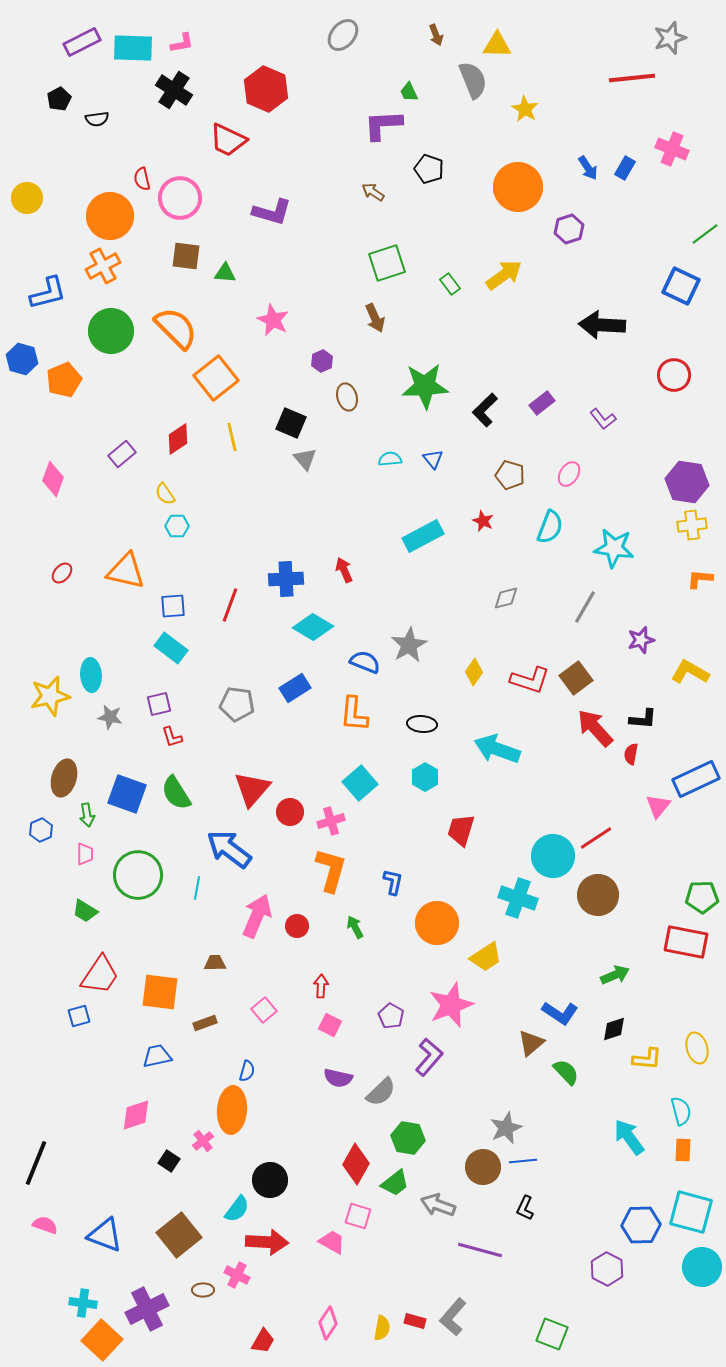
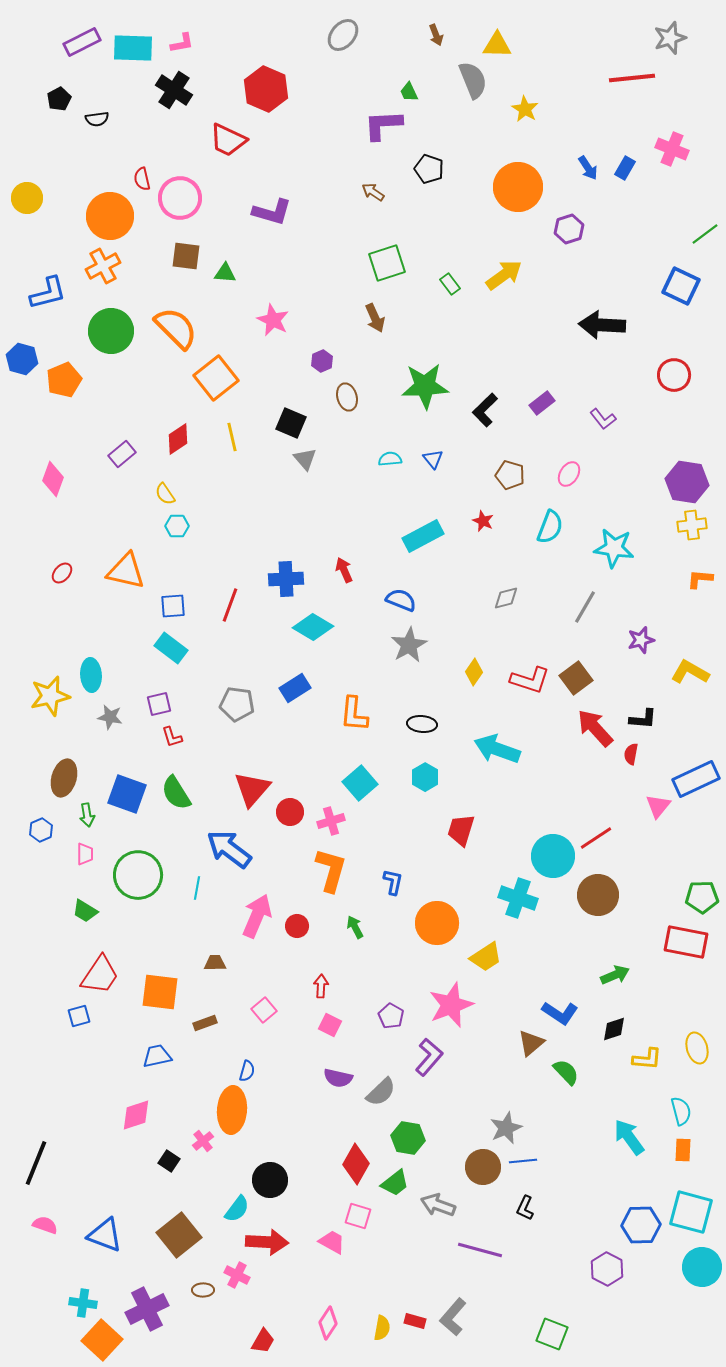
blue semicircle at (365, 662): moved 36 px right, 62 px up
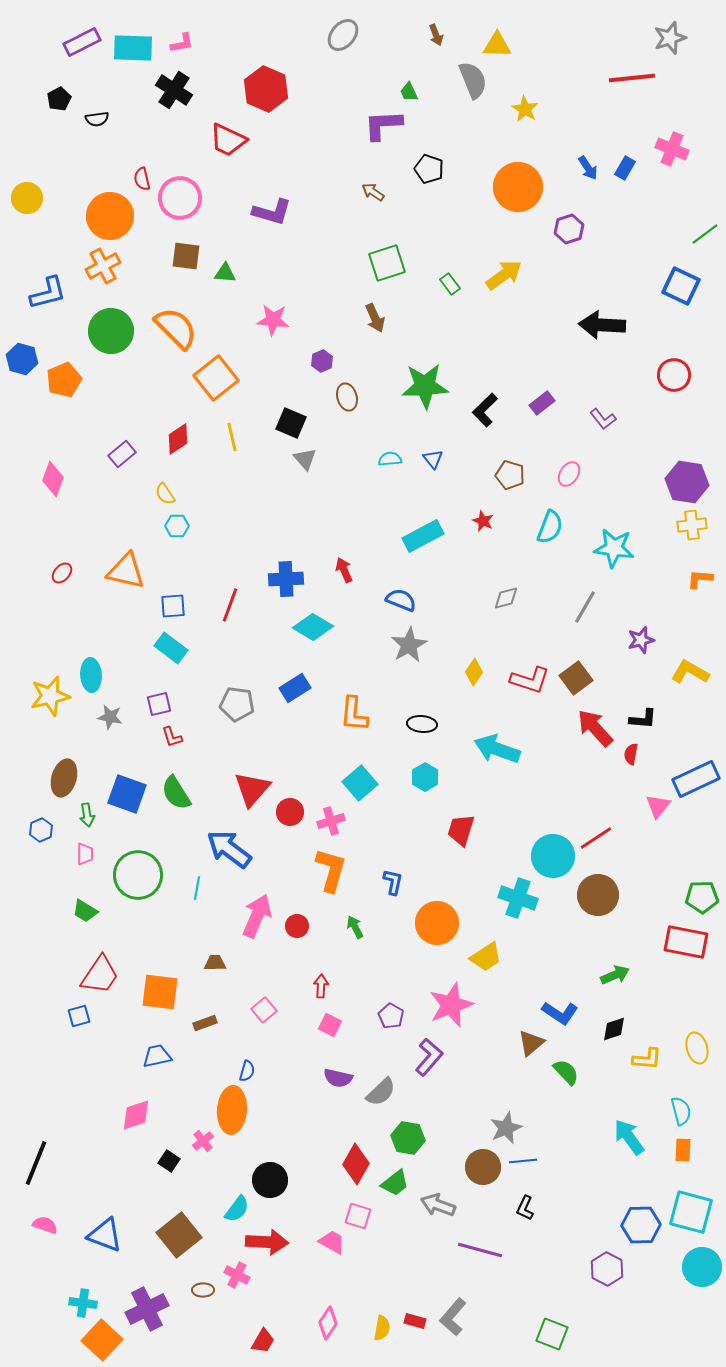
pink star at (273, 320): rotated 20 degrees counterclockwise
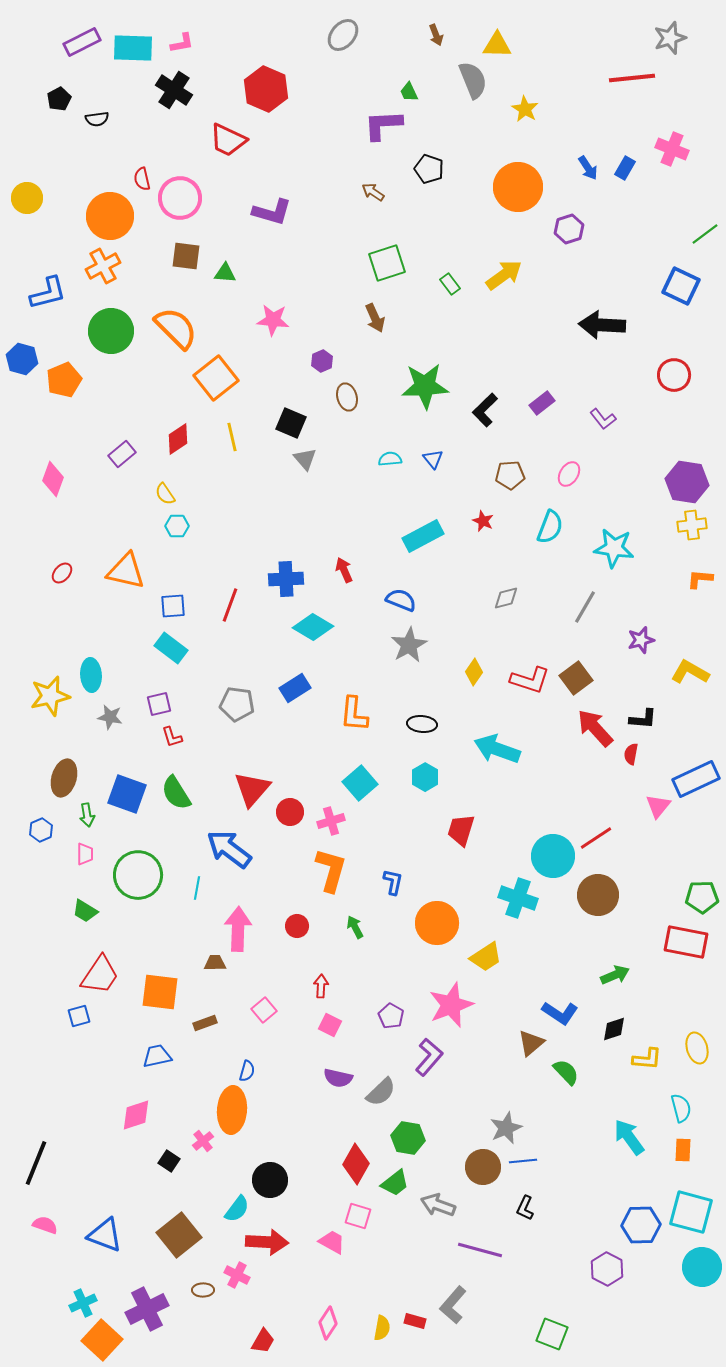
brown pentagon at (510, 475): rotated 20 degrees counterclockwise
pink arrow at (257, 916): moved 19 px left, 13 px down; rotated 21 degrees counterclockwise
cyan semicircle at (681, 1111): moved 3 px up
cyan cross at (83, 1303): rotated 32 degrees counterclockwise
gray L-shape at (453, 1317): moved 12 px up
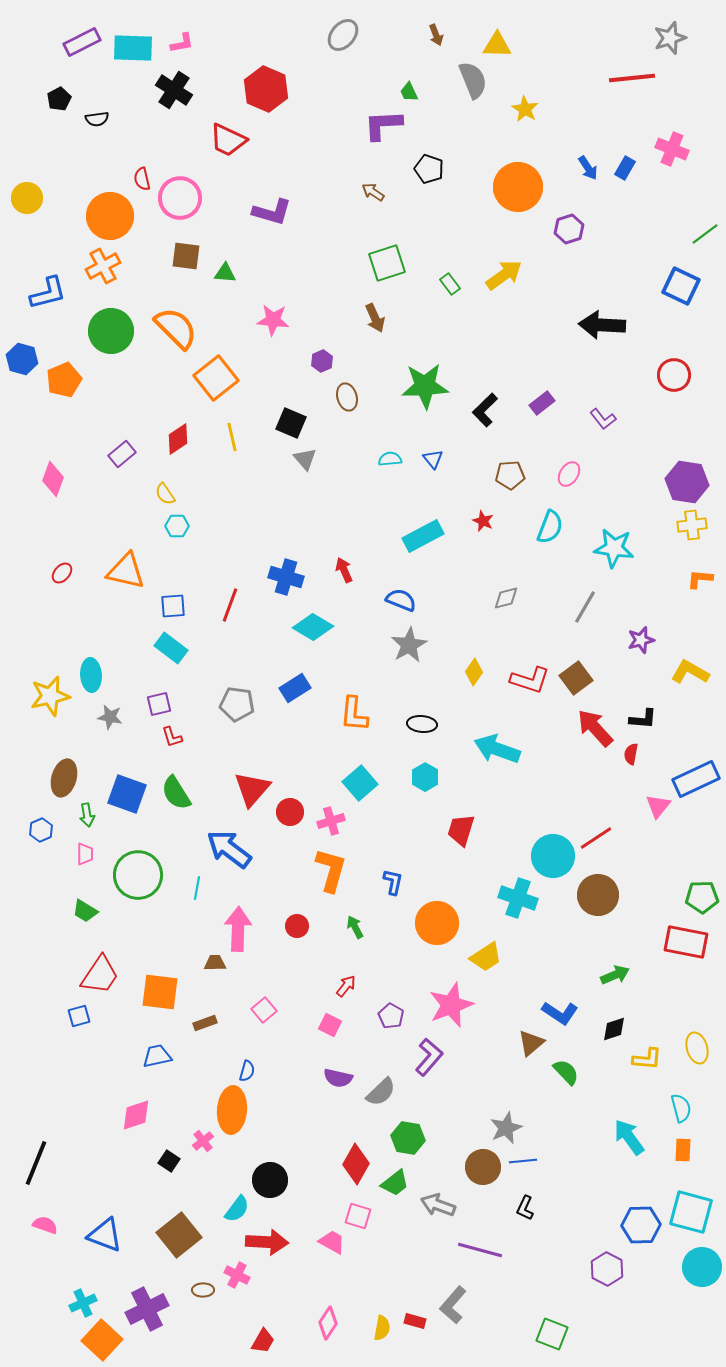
blue cross at (286, 579): moved 2 px up; rotated 20 degrees clockwise
red arrow at (321, 986): moved 25 px right; rotated 35 degrees clockwise
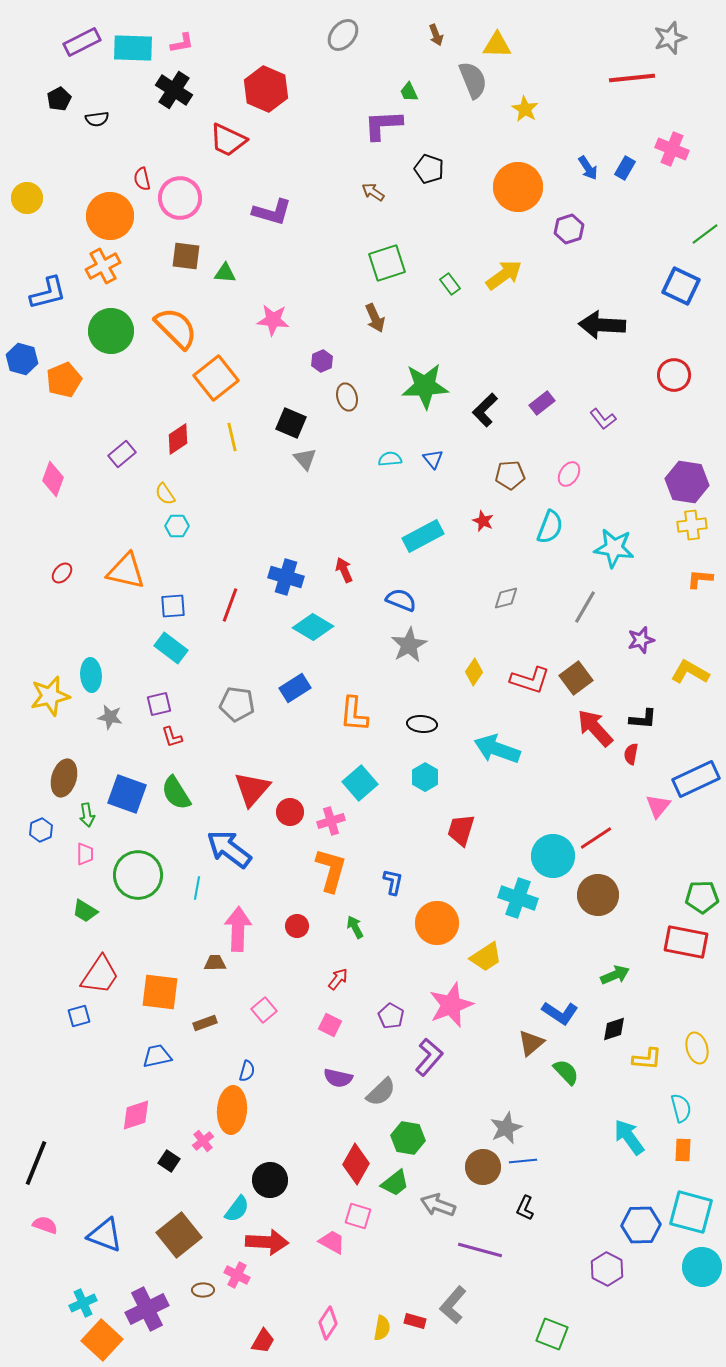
red arrow at (346, 986): moved 8 px left, 7 px up
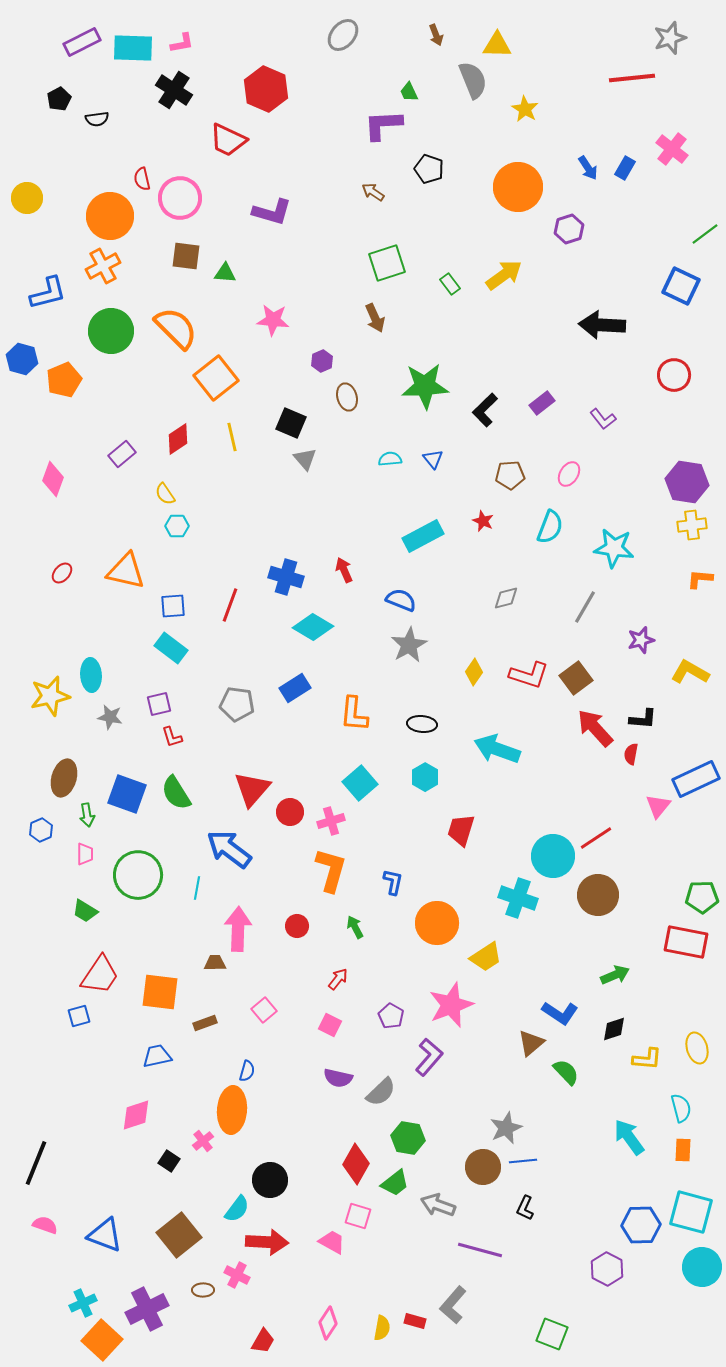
pink cross at (672, 149): rotated 16 degrees clockwise
red L-shape at (530, 680): moved 1 px left, 5 px up
